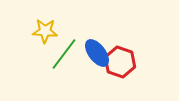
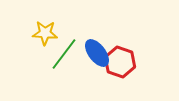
yellow star: moved 2 px down
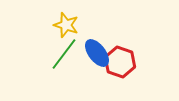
yellow star: moved 21 px right, 8 px up; rotated 15 degrees clockwise
